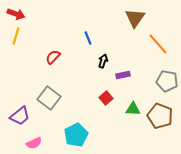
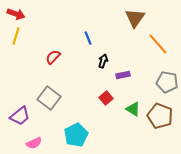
gray pentagon: moved 1 px down
green triangle: rotated 28 degrees clockwise
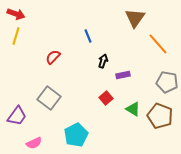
blue line: moved 2 px up
purple trapezoid: moved 3 px left; rotated 15 degrees counterclockwise
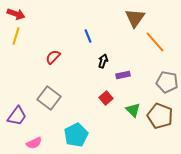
orange line: moved 3 px left, 2 px up
green triangle: moved 1 px down; rotated 14 degrees clockwise
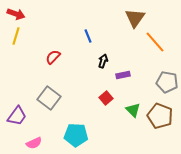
cyan pentagon: rotated 30 degrees clockwise
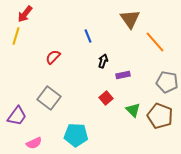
red arrow: moved 9 px right; rotated 108 degrees clockwise
brown triangle: moved 5 px left, 1 px down; rotated 10 degrees counterclockwise
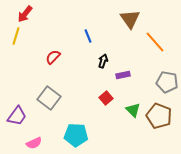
brown pentagon: moved 1 px left
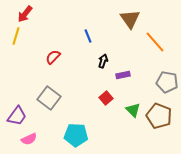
pink semicircle: moved 5 px left, 4 px up
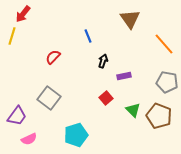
red arrow: moved 2 px left
yellow line: moved 4 px left
orange line: moved 9 px right, 2 px down
purple rectangle: moved 1 px right, 1 px down
cyan pentagon: rotated 20 degrees counterclockwise
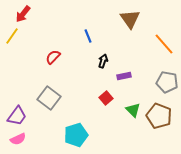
yellow line: rotated 18 degrees clockwise
pink semicircle: moved 11 px left
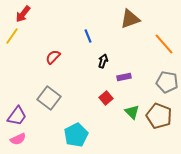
brown triangle: rotated 45 degrees clockwise
purple rectangle: moved 1 px down
green triangle: moved 1 px left, 2 px down
cyan pentagon: rotated 10 degrees counterclockwise
